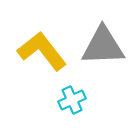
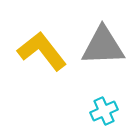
cyan cross: moved 32 px right, 11 px down
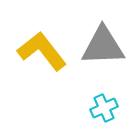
cyan cross: moved 3 px up
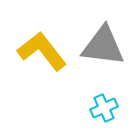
gray triangle: rotated 9 degrees clockwise
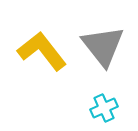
gray triangle: rotated 45 degrees clockwise
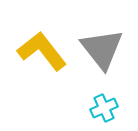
gray triangle: moved 1 px left, 3 px down
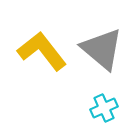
gray triangle: rotated 12 degrees counterclockwise
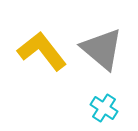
cyan cross: rotated 32 degrees counterclockwise
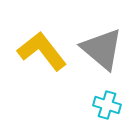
cyan cross: moved 3 px right, 3 px up; rotated 16 degrees counterclockwise
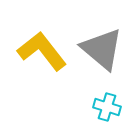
cyan cross: moved 2 px down
